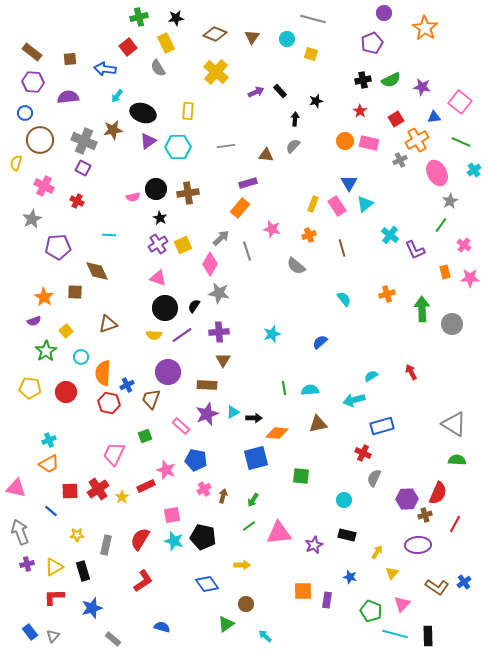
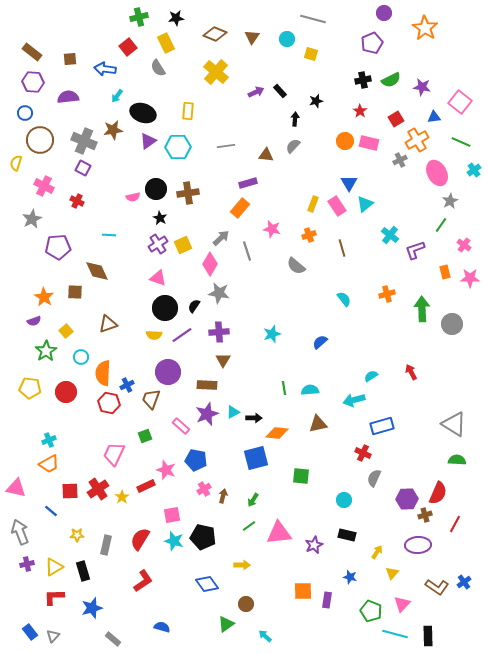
purple L-shape at (415, 250): rotated 95 degrees clockwise
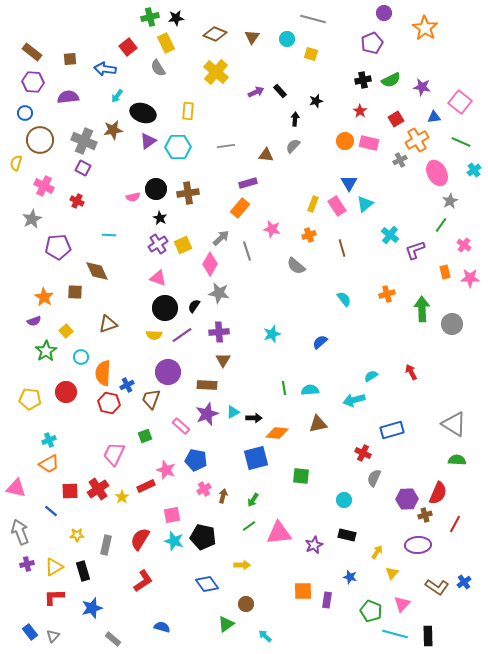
green cross at (139, 17): moved 11 px right
yellow pentagon at (30, 388): moved 11 px down
blue rectangle at (382, 426): moved 10 px right, 4 px down
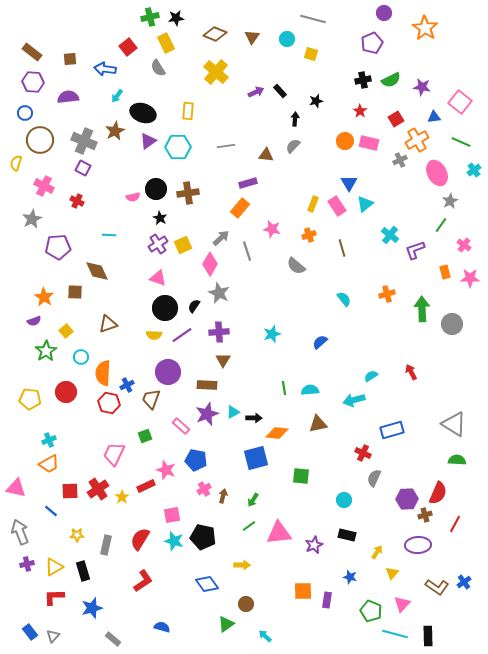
brown star at (113, 130): moved 2 px right, 1 px down; rotated 18 degrees counterclockwise
gray star at (219, 293): rotated 15 degrees clockwise
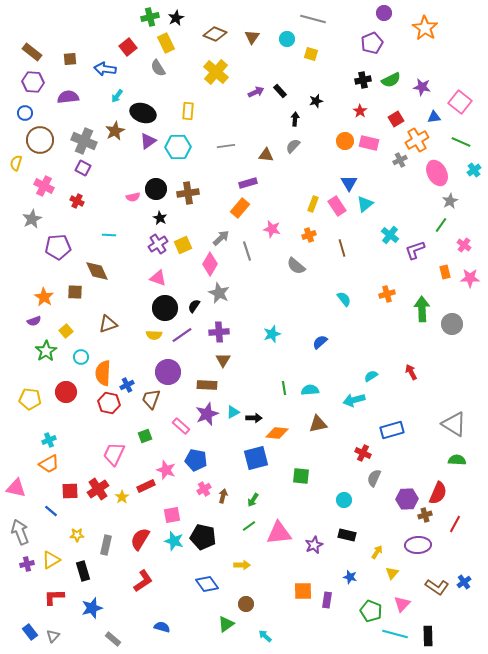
black star at (176, 18): rotated 21 degrees counterclockwise
yellow triangle at (54, 567): moved 3 px left, 7 px up
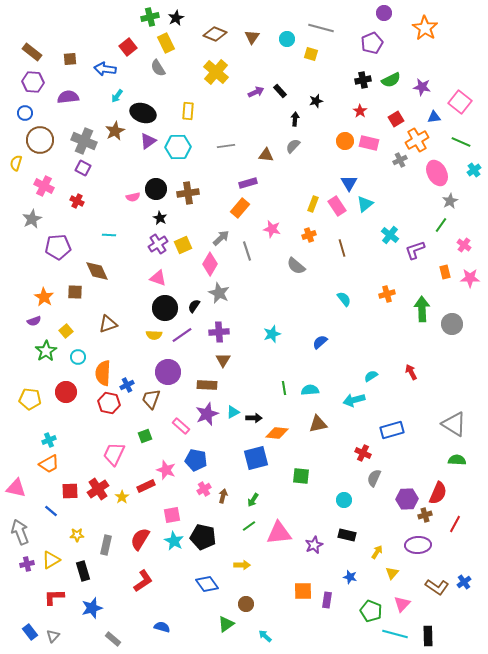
gray line at (313, 19): moved 8 px right, 9 px down
cyan circle at (81, 357): moved 3 px left
cyan star at (174, 541): rotated 12 degrees clockwise
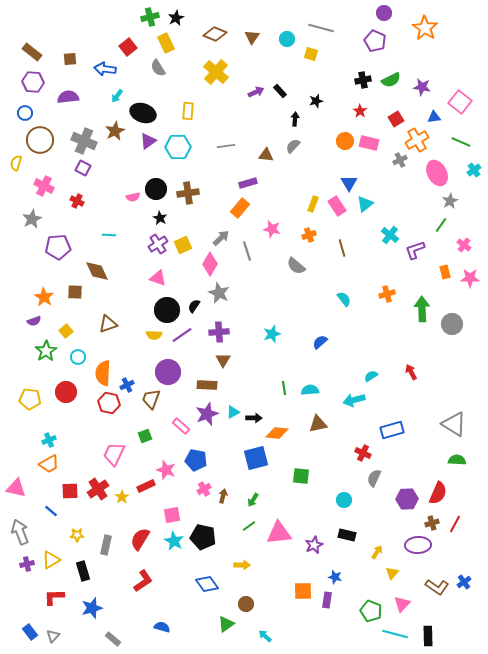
purple pentagon at (372, 43): moved 3 px right, 2 px up; rotated 25 degrees counterclockwise
black circle at (165, 308): moved 2 px right, 2 px down
brown cross at (425, 515): moved 7 px right, 8 px down
blue star at (350, 577): moved 15 px left
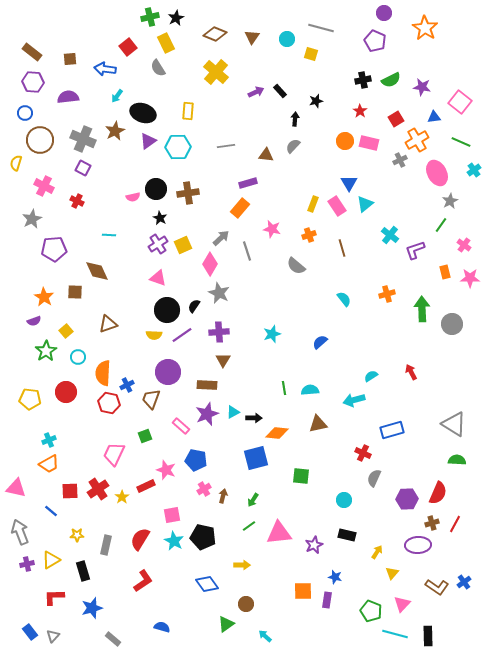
gray cross at (84, 141): moved 1 px left, 2 px up
purple pentagon at (58, 247): moved 4 px left, 2 px down
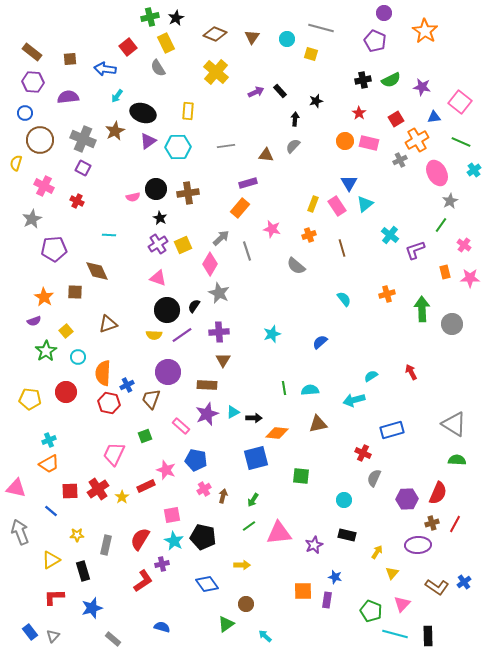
orange star at (425, 28): moved 3 px down
red star at (360, 111): moved 1 px left, 2 px down
purple cross at (27, 564): moved 135 px right
